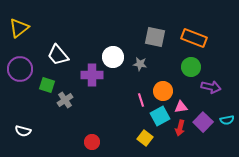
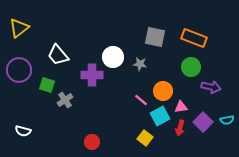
purple circle: moved 1 px left, 1 px down
pink line: rotated 32 degrees counterclockwise
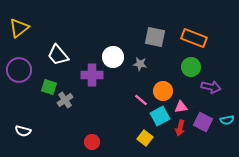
green square: moved 2 px right, 2 px down
purple square: rotated 18 degrees counterclockwise
